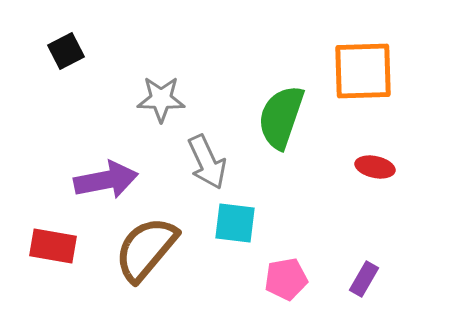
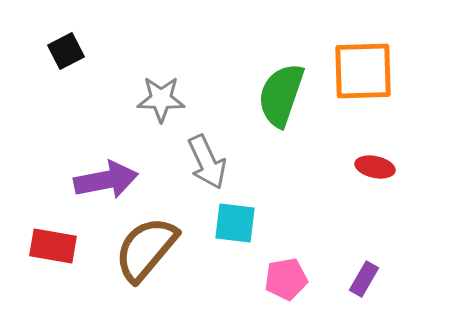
green semicircle: moved 22 px up
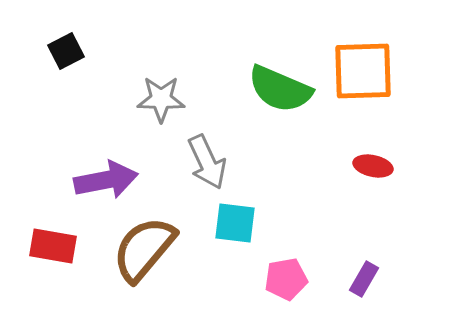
green semicircle: moved 1 px left, 6 px up; rotated 86 degrees counterclockwise
red ellipse: moved 2 px left, 1 px up
brown semicircle: moved 2 px left
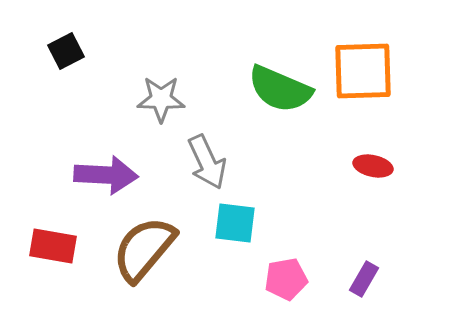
purple arrow: moved 5 px up; rotated 14 degrees clockwise
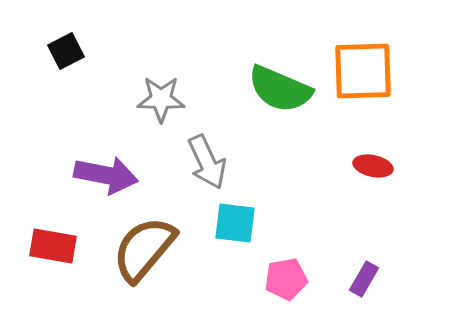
purple arrow: rotated 8 degrees clockwise
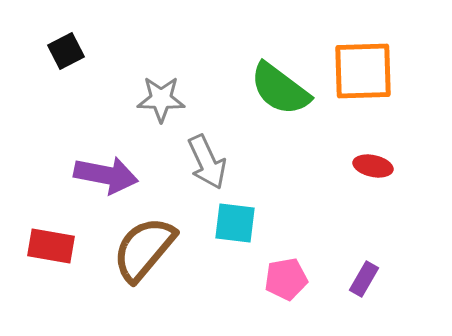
green semicircle: rotated 14 degrees clockwise
red rectangle: moved 2 px left
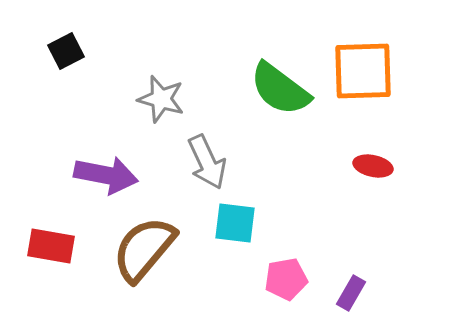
gray star: rotated 15 degrees clockwise
purple rectangle: moved 13 px left, 14 px down
